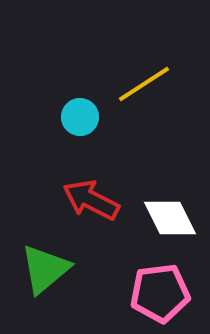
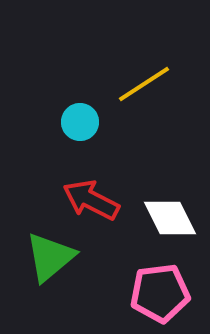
cyan circle: moved 5 px down
green triangle: moved 5 px right, 12 px up
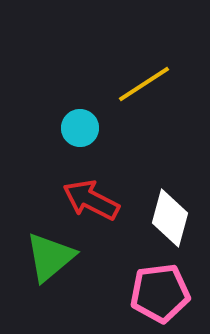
cyan circle: moved 6 px down
white diamond: rotated 42 degrees clockwise
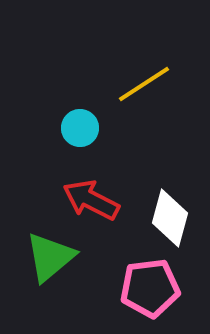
pink pentagon: moved 10 px left, 5 px up
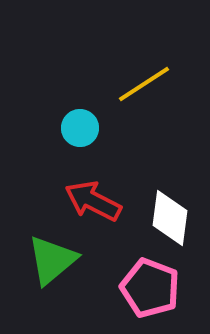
red arrow: moved 2 px right, 1 px down
white diamond: rotated 8 degrees counterclockwise
green triangle: moved 2 px right, 3 px down
pink pentagon: rotated 28 degrees clockwise
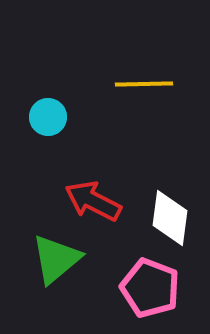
yellow line: rotated 32 degrees clockwise
cyan circle: moved 32 px left, 11 px up
green triangle: moved 4 px right, 1 px up
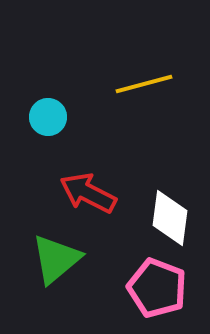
yellow line: rotated 14 degrees counterclockwise
red arrow: moved 5 px left, 8 px up
pink pentagon: moved 7 px right
